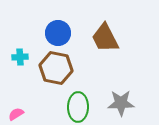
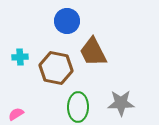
blue circle: moved 9 px right, 12 px up
brown trapezoid: moved 12 px left, 14 px down
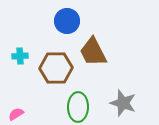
cyan cross: moved 1 px up
brown hexagon: rotated 12 degrees counterclockwise
gray star: moved 2 px right; rotated 20 degrees clockwise
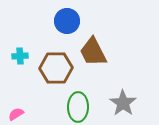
gray star: rotated 16 degrees clockwise
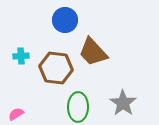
blue circle: moved 2 px left, 1 px up
brown trapezoid: rotated 16 degrees counterclockwise
cyan cross: moved 1 px right
brown hexagon: rotated 8 degrees clockwise
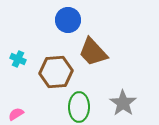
blue circle: moved 3 px right
cyan cross: moved 3 px left, 3 px down; rotated 28 degrees clockwise
brown hexagon: moved 4 px down; rotated 12 degrees counterclockwise
green ellipse: moved 1 px right
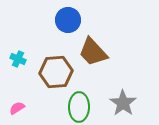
pink semicircle: moved 1 px right, 6 px up
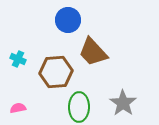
pink semicircle: moved 1 px right; rotated 21 degrees clockwise
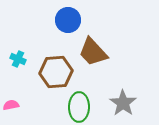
pink semicircle: moved 7 px left, 3 px up
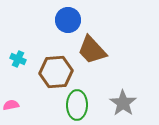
brown trapezoid: moved 1 px left, 2 px up
green ellipse: moved 2 px left, 2 px up
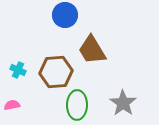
blue circle: moved 3 px left, 5 px up
brown trapezoid: rotated 12 degrees clockwise
cyan cross: moved 11 px down
pink semicircle: moved 1 px right
